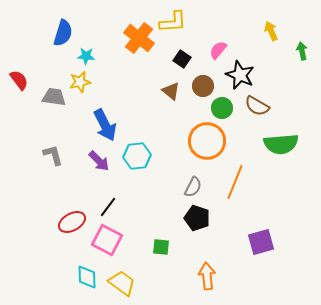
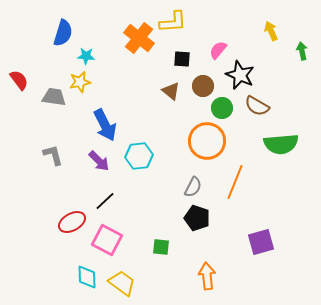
black square: rotated 30 degrees counterclockwise
cyan hexagon: moved 2 px right
black line: moved 3 px left, 6 px up; rotated 10 degrees clockwise
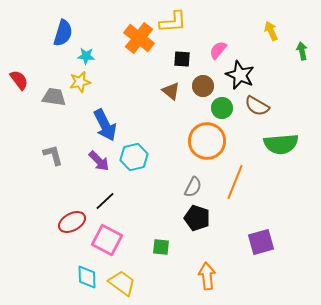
cyan hexagon: moved 5 px left, 1 px down; rotated 8 degrees counterclockwise
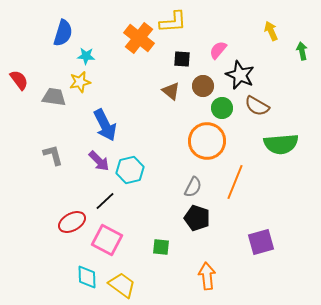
cyan hexagon: moved 4 px left, 13 px down
yellow trapezoid: moved 2 px down
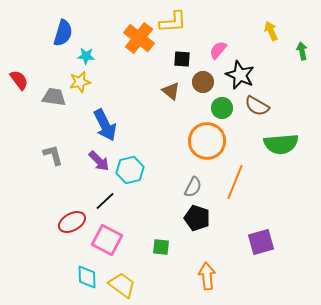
brown circle: moved 4 px up
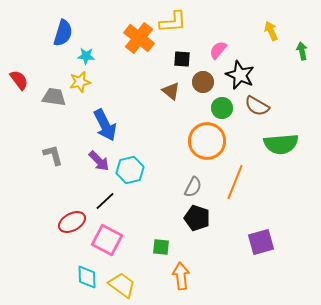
orange arrow: moved 26 px left
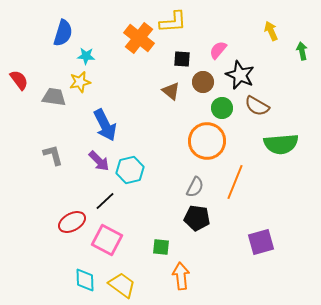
gray semicircle: moved 2 px right
black pentagon: rotated 10 degrees counterclockwise
cyan diamond: moved 2 px left, 3 px down
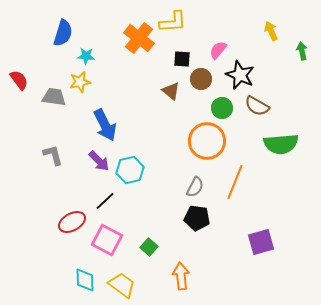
brown circle: moved 2 px left, 3 px up
green square: moved 12 px left; rotated 36 degrees clockwise
